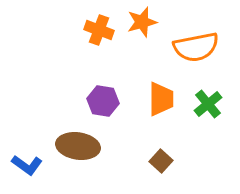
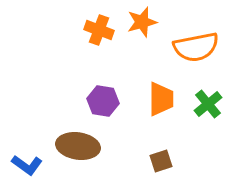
brown square: rotated 30 degrees clockwise
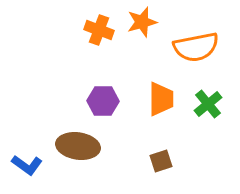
purple hexagon: rotated 8 degrees counterclockwise
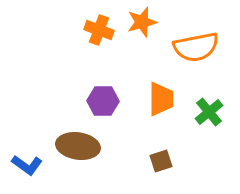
green cross: moved 1 px right, 8 px down
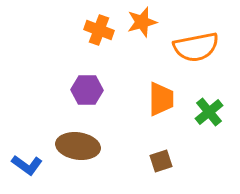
purple hexagon: moved 16 px left, 11 px up
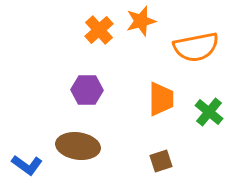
orange star: moved 1 px left, 1 px up
orange cross: rotated 28 degrees clockwise
green cross: rotated 12 degrees counterclockwise
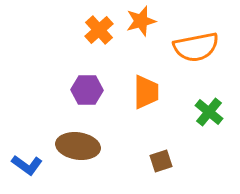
orange trapezoid: moved 15 px left, 7 px up
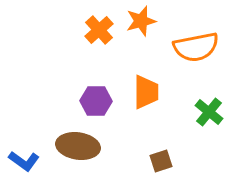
purple hexagon: moved 9 px right, 11 px down
blue L-shape: moved 3 px left, 4 px up
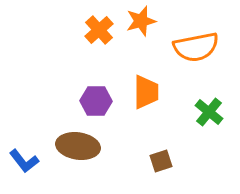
blue L-shape: rotated 16 degrees clockwise
